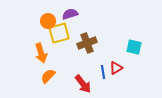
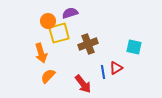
purple semicircle: moved 1 px up
brown cross: moved 1 px right, 1 px down
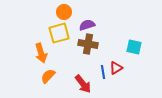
purple semicircle: moved 17 px right, 12 px down
orange circle: moved 16 px right, 9 px up
brown cross: rotated 30 degrees clockwise
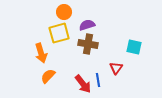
red triangle: rotated 24 degrees counterclockwise
blue line: moved 5 px left, 8 px down
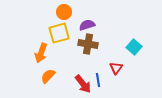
cyan square: rotated 28 degrees clockwise
orange arrow: rotated 36 degrees clockwise
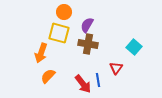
purple semicircle: rotated 42 degrees counterclockwise
yellow square: rotated 30 degrees clockwise
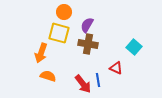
red triangle: rotated 40 degrees counterclockwise
orange semicircle: rotated 63 degrees clockwise
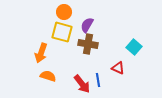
yellow square: moved 3 px right, 1 px up
red triangle: moved 2 px right
red arrow: moved 1 px left
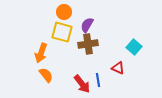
brown cross: rotated 18 degrees counterclockwise
orange semicircle: moved 2 px left, 1 px up; rotated 35 degrees clockwise
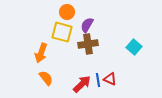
orange circle: moved 3 px right
red triangle: moved 8 px left, 11 px down
orange semicircle: moved 3 px down
red arrow: rotated 96 degrees counterclockwise
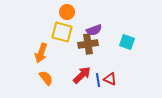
purple semicircle: moved 7 px right, 5 px down; rotated 140 degrees counterclockwise
cyan square: moved 7 px left, 5 px up; rotated 21 degrees counterclockwise
red arrow: moved 9 px up
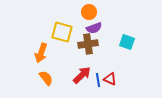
orange circle: moved 22 px right
purple semicircle: moved 2 px up
